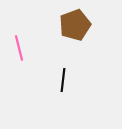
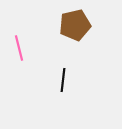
brown pentagon: rotated 8 degrees clockwise
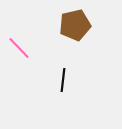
pink line: rotated 30 degrees counterclockwise
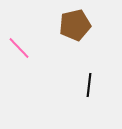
black line: moved 26 px right, 5 px down
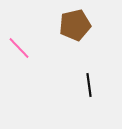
black line: rotated 15 degrees counterclockwise
